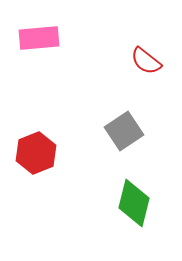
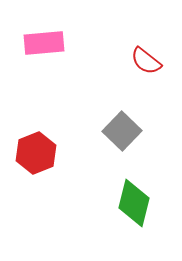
pink rectangle: moved 5 px right, 5 px down
gray square: moved 2 px left; rotated 12 degrees counterclockwise
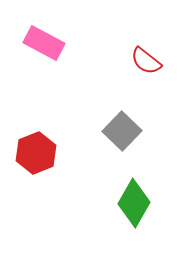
pink rectangle: rotated 33 degrees clockwise
green diamond: rotated 15 degrees clockwise
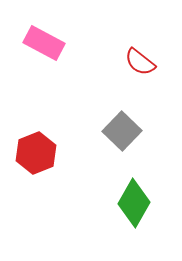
red semicircle: moved 6 px left, 1 px down
